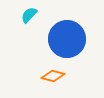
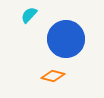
blue circle: moved 1 px left
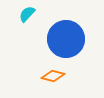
cyan semicircle: moved 2 px left, 1 px up
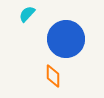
orange diamond: rotated 75 degrees clockwise
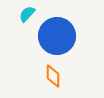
blue circle: moved 9 px left, 3 px up
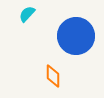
blue circle: moved 19 px right
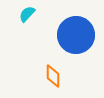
blue circle: moved 1 px up
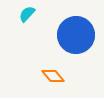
orange diamond: rotated 40 degrees counterclockwise
